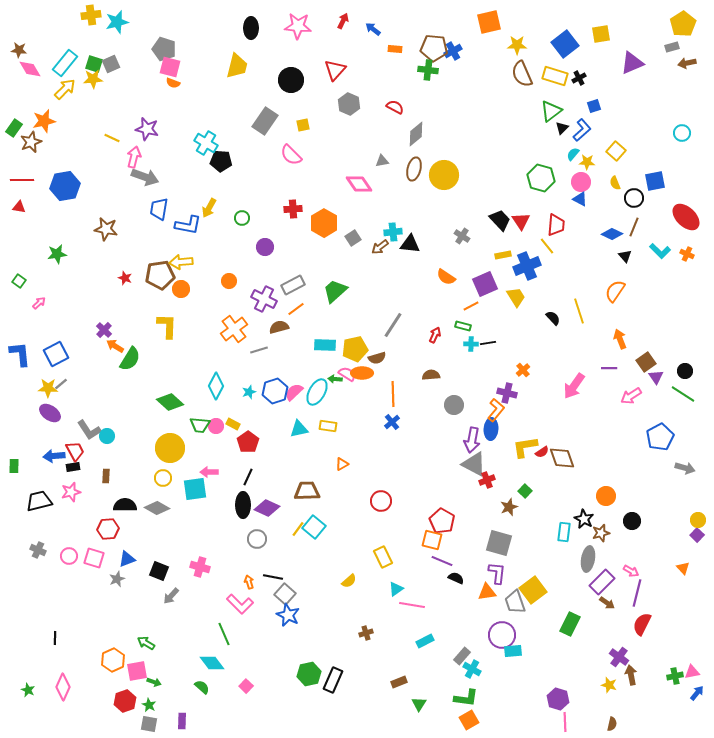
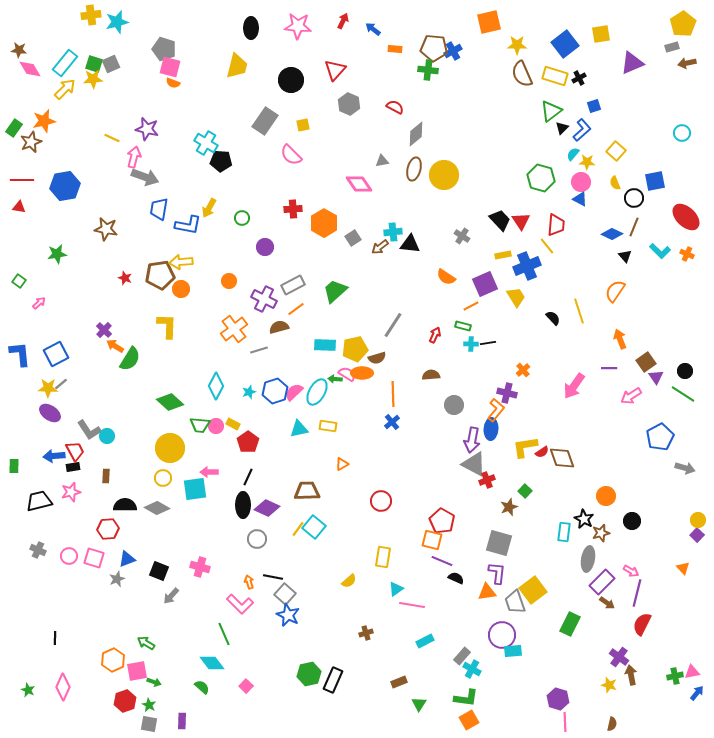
yellow rectangle at (383, 557): rotated 35 degrees clockwise
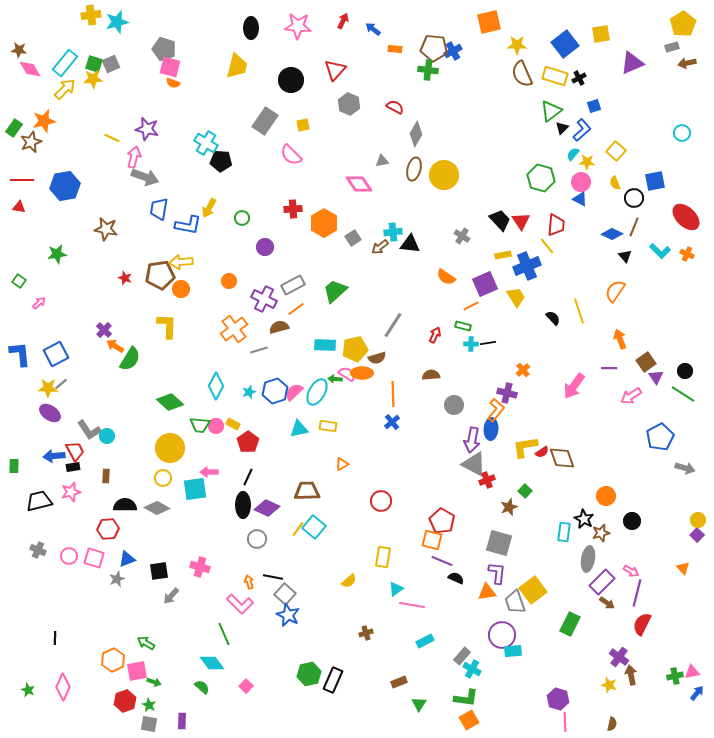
gray diamond at (416, 134): rotated 20 degrees counterclockwise
black square at (159, 571): rotated 30 degrees counterclockwise
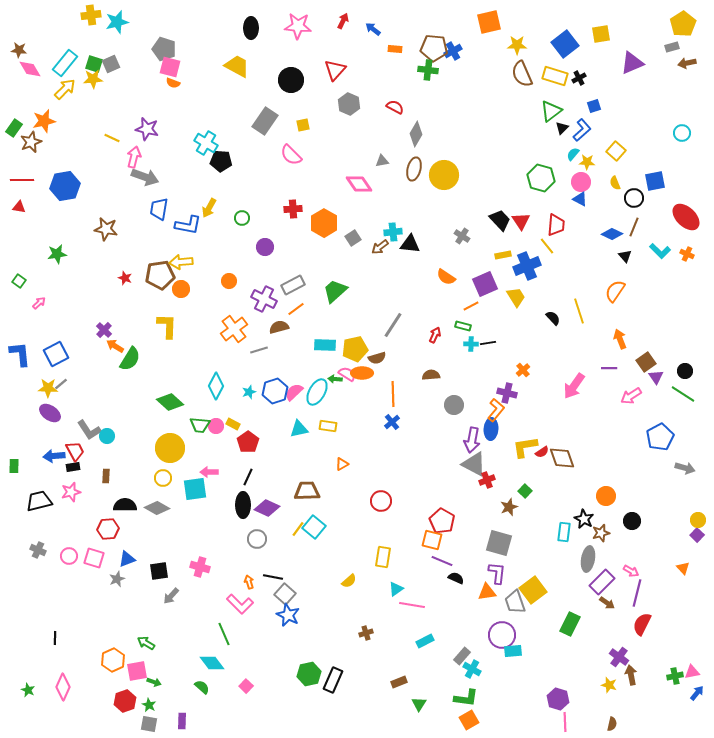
yellow trapezoid at (237, 66): rotated 76 degrees counterclockwise
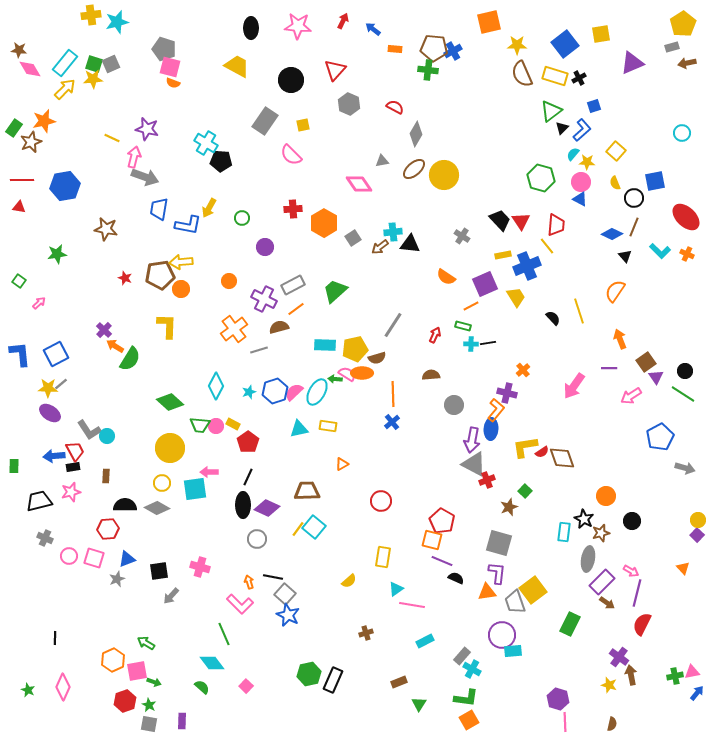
brown ellipse at (414, 169): rotated 35 degrees clockwise
yellow circle at (163, 478): moved 1 px left, 5 px down
gray cross at (38, 550): moved 7 px right, 12 px up
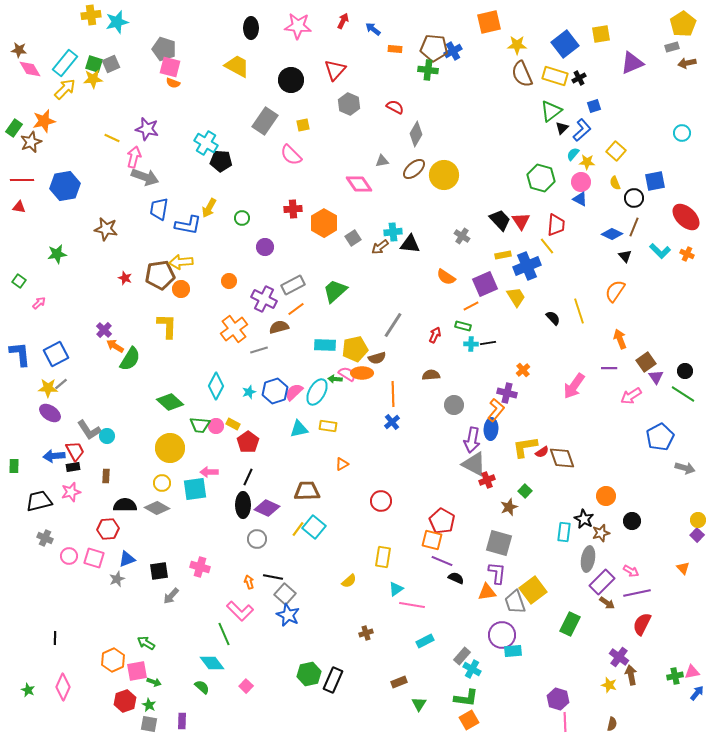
purple line at (637, 593): rotated 64 degrees clockwise
pink L-shape at (240, 604): moved 7 px down
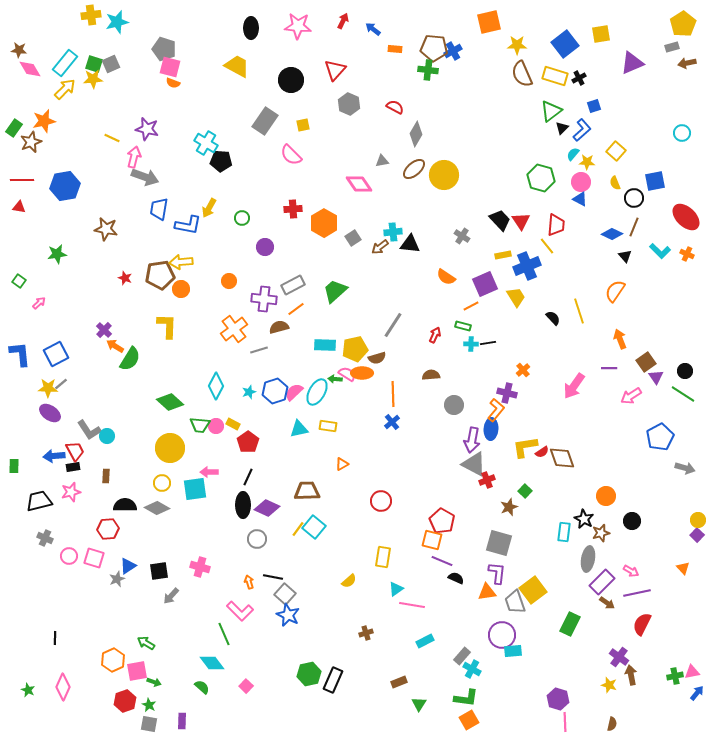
purple cross at (264, 299): rotated 20 degrees counterclockwise
blue triangle at (127, 559): moved 1 px right, 7 px down; rotated 12 degrees counterclockwise
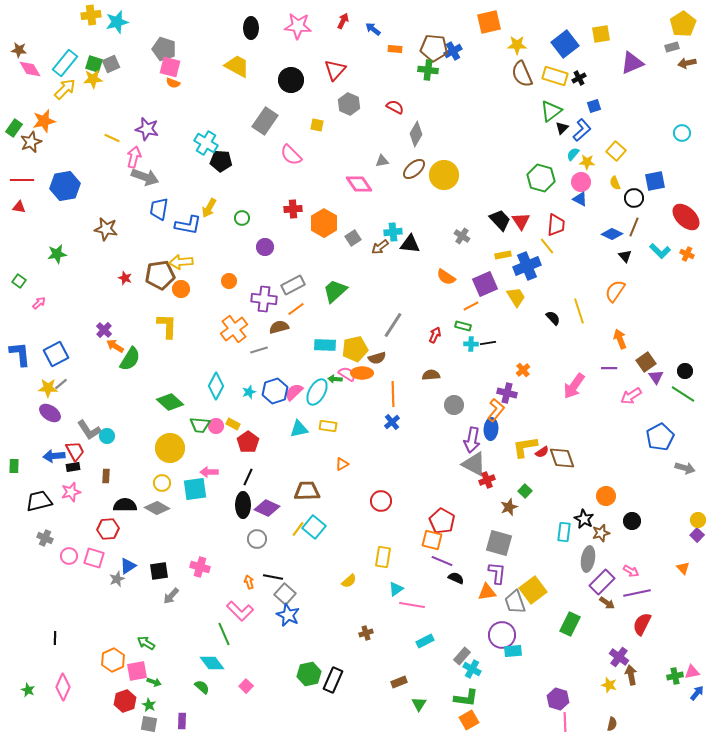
yellow square at (303, 125): moved 14 px right; rotated 24 degrees clockwise
